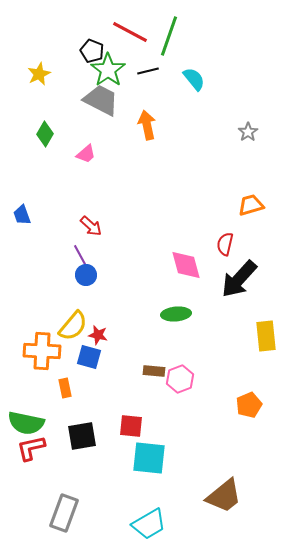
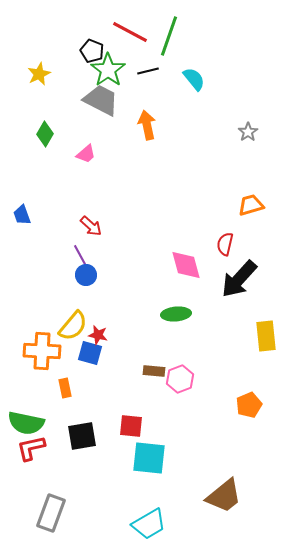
blue square: moved 1 px right, 4 px up
gray rectangle: moved 13 px left
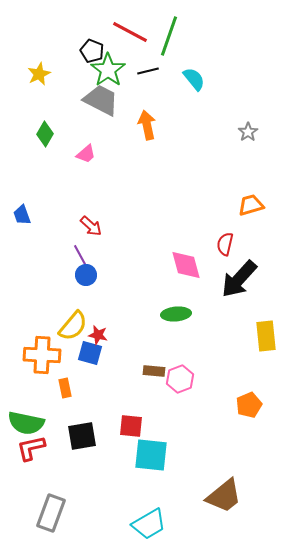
orange cross: moved 4 px down
cyan square: moved 2 px right, 3 px up
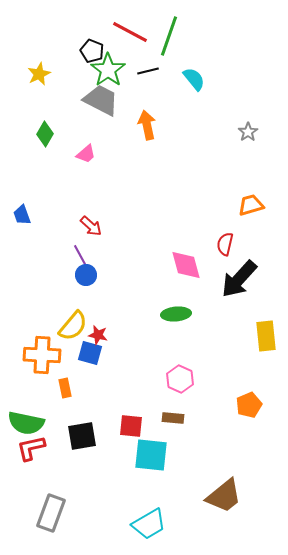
brown rectangle: moved 19 px right, 47 px down
pink hexagon: rotated 16 degrees counterclockwise
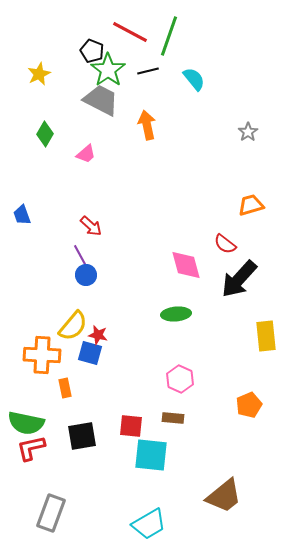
red semicircle: rotated 65 degrees counterclockwise
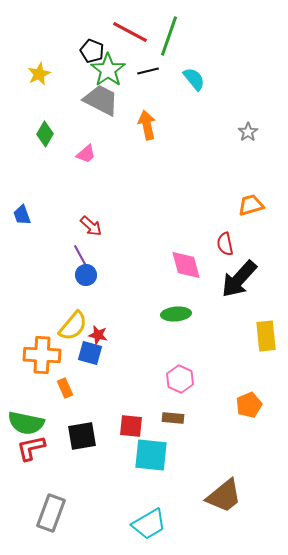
red semicircle: rotated 40 degrees clockwise
orange rectangle: rotated 12 degrees counterclockwise
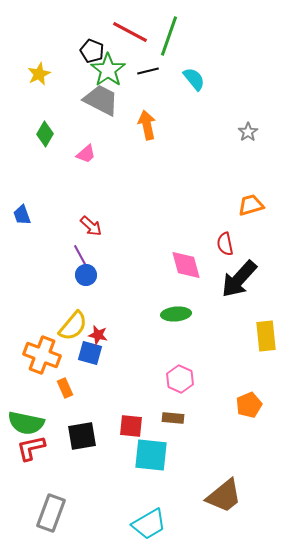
orange cross: rotated 18 degrees clockwise
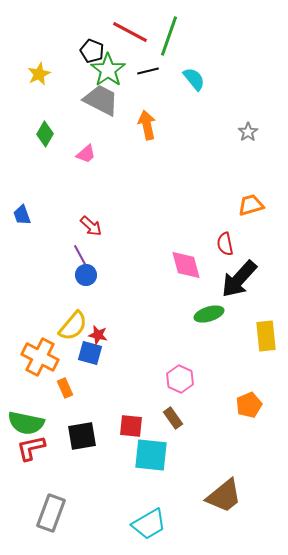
green ellipse: moved 33 px right; rotated 12 degrees counterclockwise
orange cross: moved 2 px left, 2 px down; rotated 6 degrees clockwise
brown rectangle: rotated 50 degrees clockwise
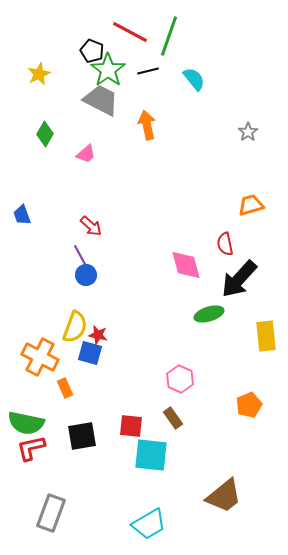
yellow semicircle: moved 2 px right, 1 px down; rotated 20 degrees counterclockwise
